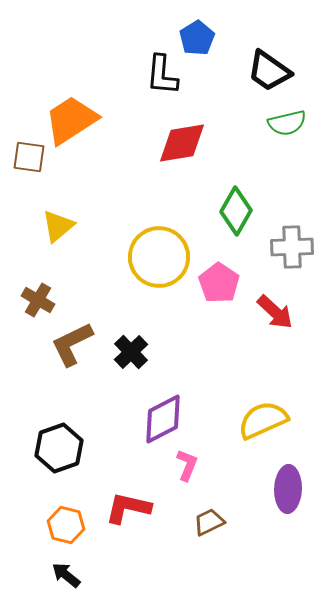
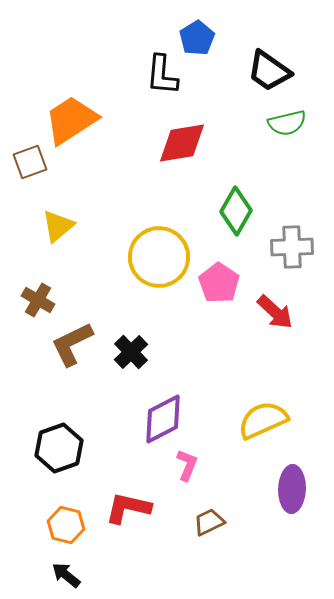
brown square: moved 1 px right, 5 px down; rotated 28 degrees counterclockwise
purple ellipse: moved 4 px right
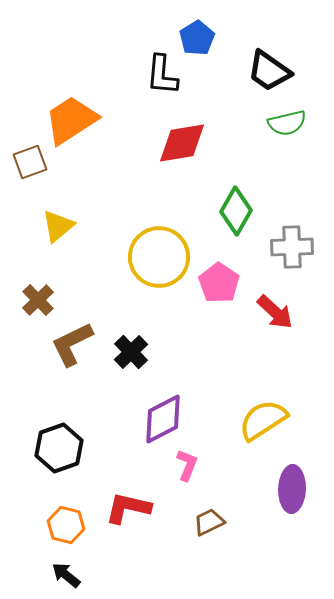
brown cross: rotated 16 degrees clockwise
yellow semicircle: rotated 9 degrees counterclockwise
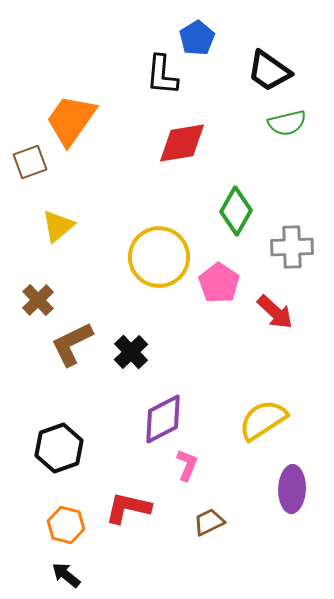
orange trapezoid: rotated 22 degrees counterclockwise
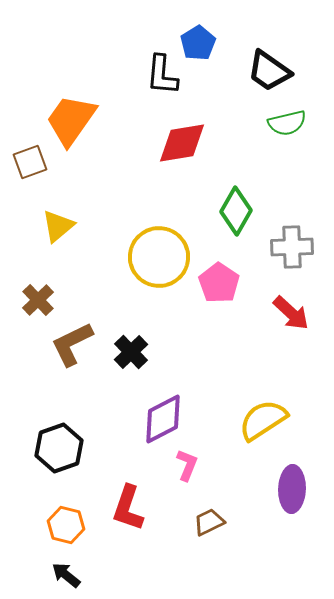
blue pentagon: moved 1 px right, 5 px down
red arrow: moved 16 px right, 1 px down
red L-shape: rotated 84 degrees counterclockwise
